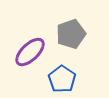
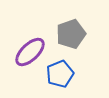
blue pentagon: moved 2 px left, 5 px up; rotated 16 degrees clockwise
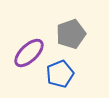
purple ellipse: moved 1 px left, 1 px down
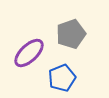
blue pentagon: moved 2 px right, 4 px down
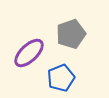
blue pentagon: moved 1 px left
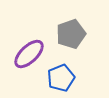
purple ellipse: moved 1 px down
